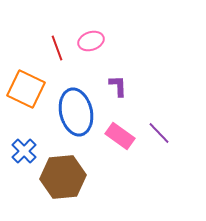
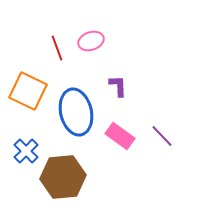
orange square: moved 2 px right, 2 px down
purple line: moved 3 px right, 3 px down
blue cross: moved 2 px right
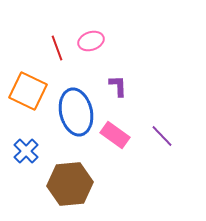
pink rectangle: moved 5 px left, 1 px up
brown hexagon: moved 7 px right, 7 px down
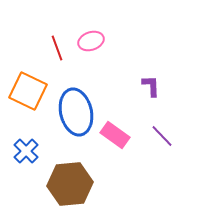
purple L-shape: moved 33 px right
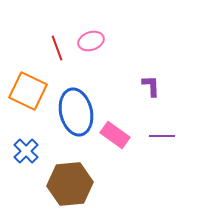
purple line: rotated 45 degrees counterclockwise
